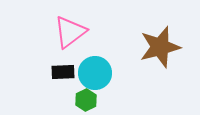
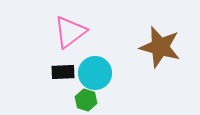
brown star: rotated 30 degrees clockwise
green hexagon: rotated 15 degrees counterclockwise
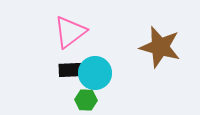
black rectangle: moved 7 px right, 2 px up
green hexagon: rotated 15 degrees counterclockwise
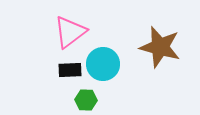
cyan circle: moved 8 px right, 9 px up
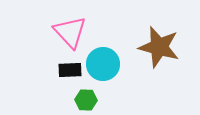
pink triangle: rotated 36 degrees counterclockwise
brown star: moved 1 px left
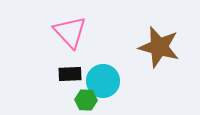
cyan circle: moved 17 px down
black rectangle: moved 4 px down
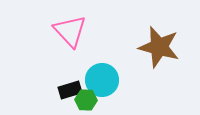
pink triangle: moved 1 px up
black rectangle: moved 16 px down; rotated 15 degrees counterclockwise
cyan circle: moved 1 px left, 1 px up
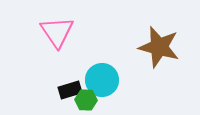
pink triangle: moved 13 px left, 1 px down; rotated 9 degrees clockwise
